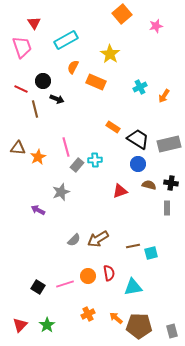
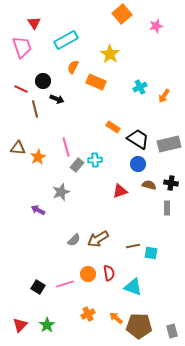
cyan square at (151, 253): rotated 24 degrees clockwise
orange circle at (88, 276): moved 2 px up
cyan triangle at (133, 287): rotated 30 degrees clockwise
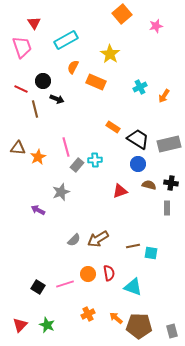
green star at (47, 325): rotated 14 degrees counterclockwise
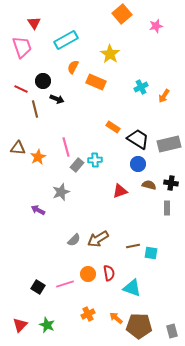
cyan cross at (140, 87): moved 1 px right
cyan triangle at (133, 287): moved 1 px left, 1 px down
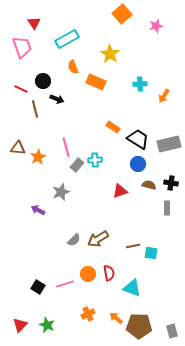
cyan rectangle at (66, 40): moved 1 px right, 1 px up
orange semicircle at (73, 67): rotated 48 degrees counterclockwise
cyan cross at (141, 87): moved 1 px left, 3 px up; rotated 24 degrees clockwise
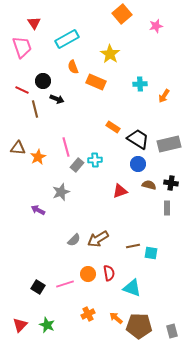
red line at (21, 89): moved 1 px right, 1 px down
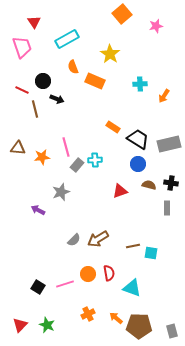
red triangle at (34, 23): moved 1 px up
orange rectangle at (96, 82): moved 1 px left, 1 px up
orange star at (38, 157): moved 4 px right; rotated 21 degrees clockwise
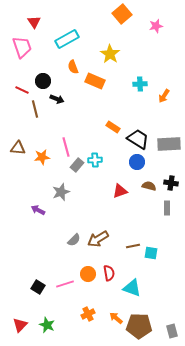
gray rectangle at (169, 144): rotated 10 degrees clockwise
blue circle at (138, 164): moved 1 px left, 2 px up
brown semicircle at (149, 185): moved 1 px down
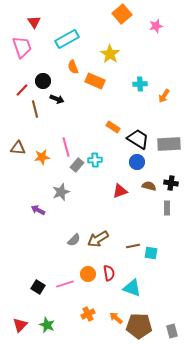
red line at (22, 90): rotated 72 degrees counterclockwise
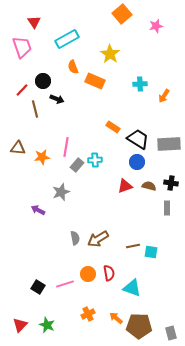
pink line at (66, 147): rotated 24 degrees clockwise
red triangle at (120, 191): moved 5 px right, 5 px up
gray semicircle at (74, 240): moved 1 px right, 2 px up; rotated 56 degrees counterclockwise
cyan square at (151, 253): moved 1 px up
gray rectangle at (172, 331): moved 1 px left, 2 px down
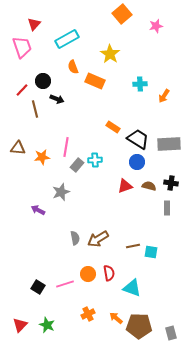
red triangle at (34, 22): moved 2 px down; rotated 16 degrees clockwise
